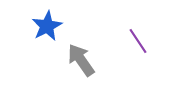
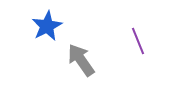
purple line: rotated 12 degrees clockwise
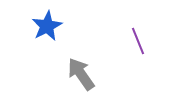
gray arrow: moved 14 px down
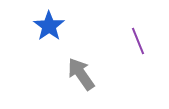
blue star: moved 2 px right; rotated 8 degrees counterclockwise
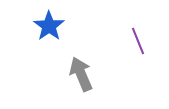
gray arrow: rotated 12 degrees clockwise
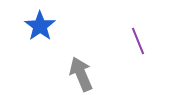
blue star: moved 9 px left
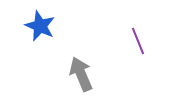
blue star: rotated 12 degrees counterclockwise
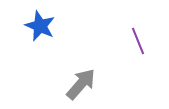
gray arrow: moved 10 px down; rotated 64 degrees clockwise
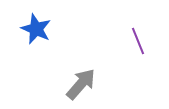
blue star: moved 4 px left, 3 px down
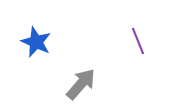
blue star: moved 13 px down
